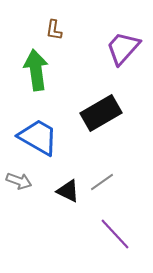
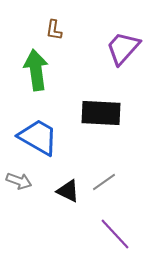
black rectangle: rotated 33 degrees clockwise
gray line: moved 2 px right
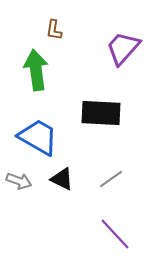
gray line: moved 7 px right, 3 px up
black triangle: moved 6 px left, 12 px up
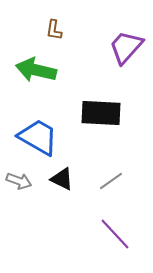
purple trapezoid: moved 3 px right, 1 px up
green arrow: rotated 69 degrees counterclockwise
gray line: moved 2 px down
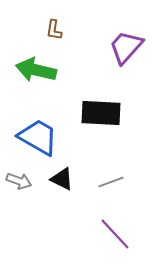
gray line: moved 1 px down; rotated 15 degrees clockwise
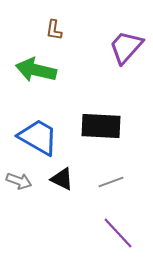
black rectangle: moved 13 px down
purple line: moved 3 px right, 1 px up
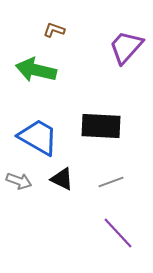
brown L-shape: rotated 100 degrees clockwise
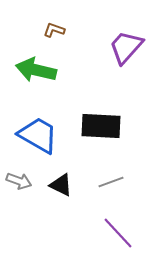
blue trapezoid: moved 2 px up
black triangle: moved 1 px left, 6 px down
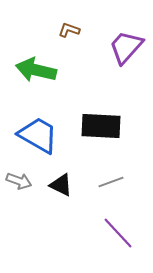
brown L-shape: moved 15 px right
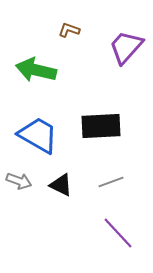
black rectangle: rotated 6 degrees counterclockwise
